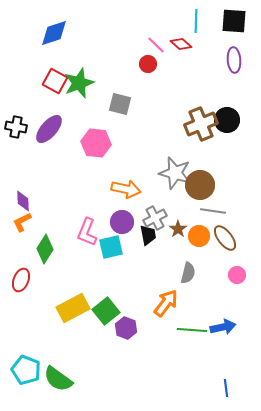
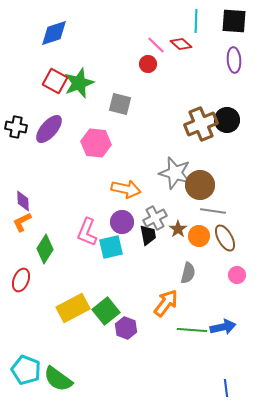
brown ellipse at (225, 238): rotated 8 degrees clockwise
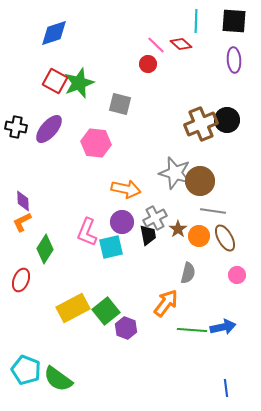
brown circle at (200, 185): moved 4 px up
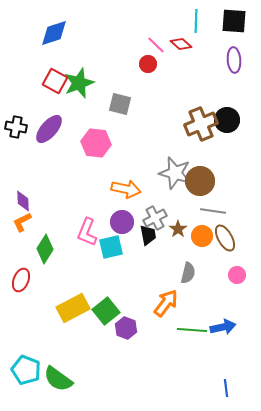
orange circle at (199, 236): moved 3 px right
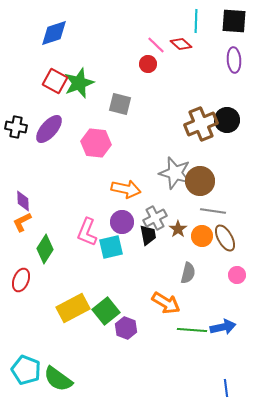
orange arrow at (166, 303): rotated 84 degrees clockwise
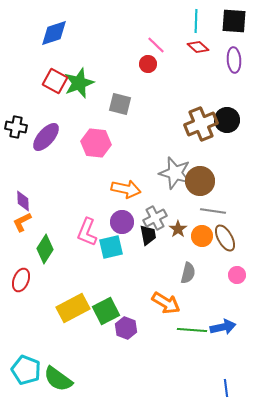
red diamond at (181, 44): moved 17 px right, 3 px down
purple ellipse at (49, 129): moved 3 px left, 8 px down
green square at (106, 311): rotated 12 degrees clockwise
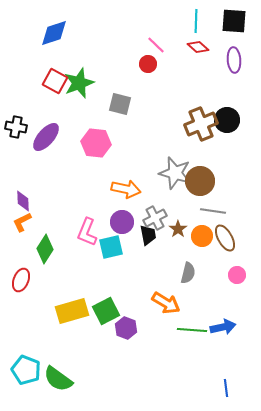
yellow rectangle at (73, 308): moved 1 px left, 3 px down; rotated 12 degrees clockwise
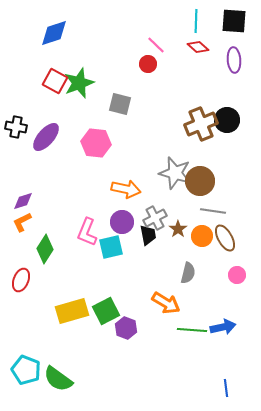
purple diamond at (23, 201): rotated 75 degrees clockwise
